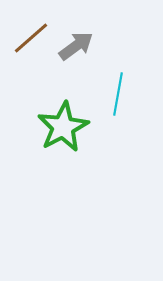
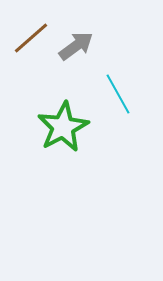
cyan line: rotated 39 degrees counterclockwise
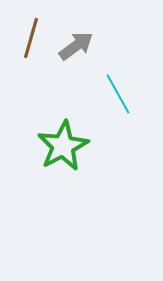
brown line: rotated 33 degrees counterclockwise
green star: moved 19 px down
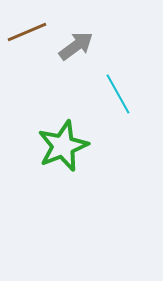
brown line: moved 4 px left, 6 px up; rotated 51 degrees clockwise
green star: rotated 6 degrees clockwise
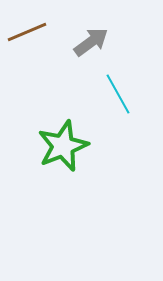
gray arrow: moved 15 px right, 4 px up
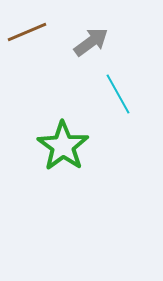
green star: rotated 15 degrees counterclockwise
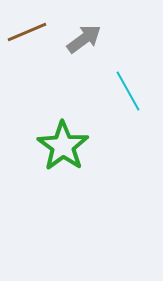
gray arrow: moved 7 px left, 3 px up
cyan line: moved 10 px right, 3 px up
